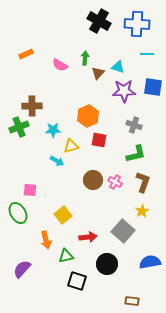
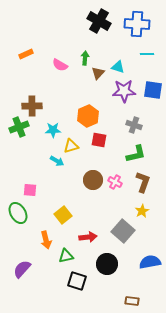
blue square: moved 3 px down
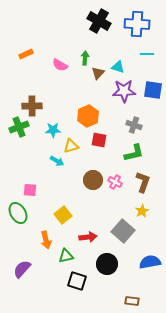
green L-shape: moved 2 px left, 1 px up
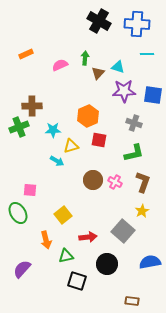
pink semicircle: rotated 126 degrees clockwise
blue square: moved 5 px down
gray cross: moved 2 px up
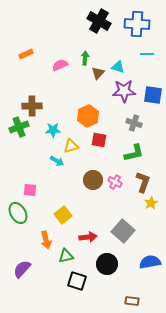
yellow star: moved 9 px right, 8 px up
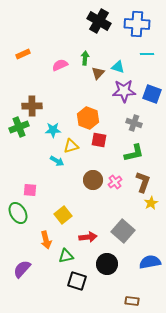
orange rectangle: moved 3 px left
blue square: moved 1 px left, 1 px up; rotated 12 degrees clockwise
orange hexagon: moved 2 px down; rotated 15 degrees counterclockwise
pink cross: rotated 24 degrees clockwise
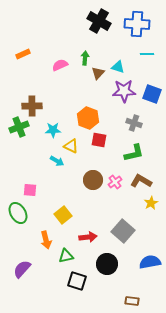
yellow triangle: rotated 42 degrees clockwise
brown L-shape: moved 2 px left, 1 px up; rotated 80 degrees counterclockwise
